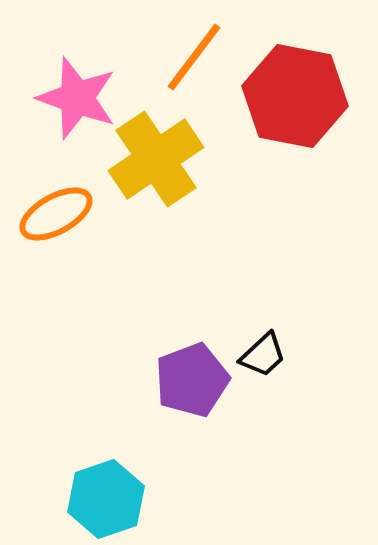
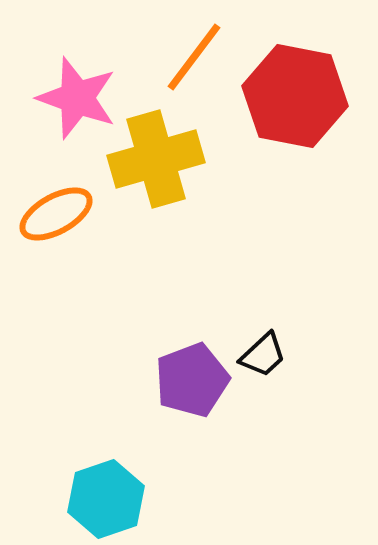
yellow cross: rotated 18 degrees clockwise
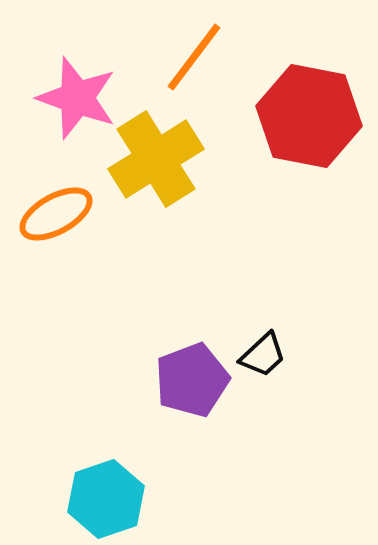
red hexagon: moved 14 px right, 20 px down
yellow cross: rotated 16 degrees counterclockwise
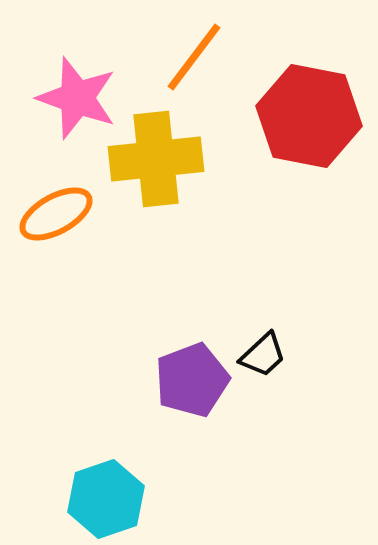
yellow cross: rotated 26 degrees clockwise
